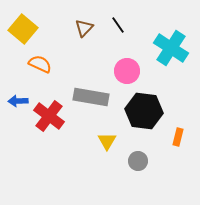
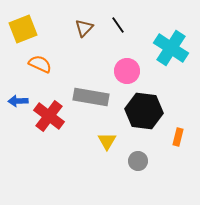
yellow square: rotated 28 degrees clockwise
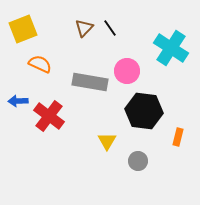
black line: moved 8 px left, 3 px down
gray rectangle: moved 1 px left, 15 px up
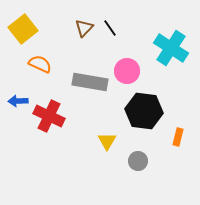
yellow square: rotated 16 degrees counterclockwise
red cross: rotated 12 degrees counterclockwise
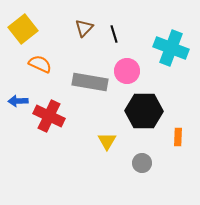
black line: moved 4 px right, 6 px down; rotated 18 degrees clockwise
cyan cross: rotated 12 degrees counterclockwise
black hexagon: rotated 6 degrees counterclockwise
orange rectangle: rotated 12 degrees counterclockwise
gray circle: moved 4 px right, 2 px down
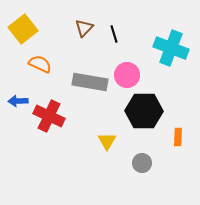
pink circle: moved 4 px down
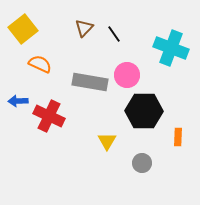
black line: rotated 18 degrees counterclockwise
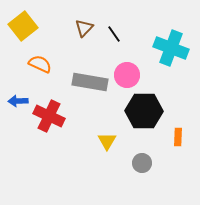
yellow square: moved 3 px up
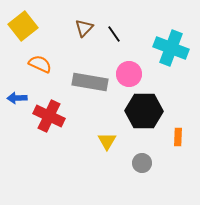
pink circle: moved 2 px right, 1 px up
blue arrow: moved 1 px left, 3 px up
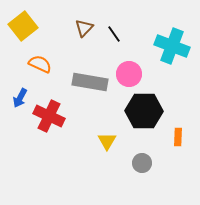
cyan cross: moved 1 px right, 2 px up
blue arrow: moved 3 px right; rotated 60 degrees counterclockwise
